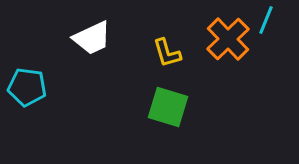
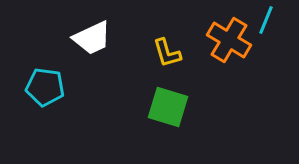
orange cross: moved 1 px right, 1 px down; rotated 15 degrees counterclockwise
cyan pentagon: moved 18 px right
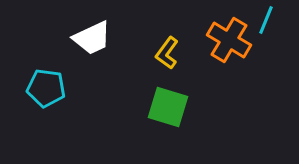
yellow L-shape: rotated 52 degrees clockwise
cyan pentagon: moved 1 px right, 1 px down
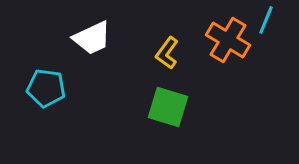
orange cross: moved 1 px left
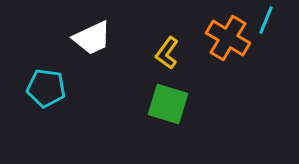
orange cross: moved 2 px up
green square: moved 3 px up
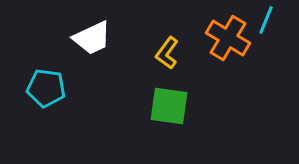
green square: moved 1 px right, 2 px down; rotated 9 degrees counterclockwise
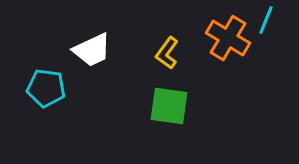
white trapezoid: moved 12 px down
